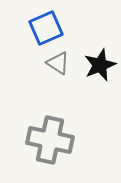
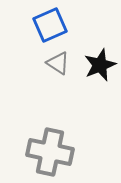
blue square: moved 4 px right, 3 px up
gray cross: moved 12 px down
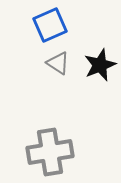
gray cross: rotated 21 degrees counterclockwise
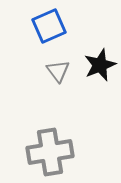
blue square: moved 1 px left, 1 px down
gray triangle: moved 8 px down; rotated 20 degrees clockwise
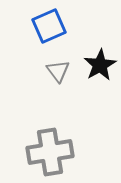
black star: rotated 8 degrees counterclockwise
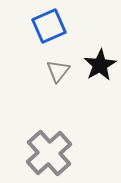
gray triangle: rotated 15 degrees clockwise
gray cross: moved 1 px left, 1 px down; rotated 33 degrees counterclockwise
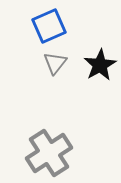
gray triangle: moved 3 px left, 8 px up
gray cross: rotated 9 degrees clockwise
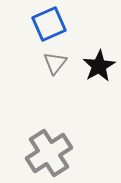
blue square: moved 2 px up
black star: moved 1 px left, 1 px down
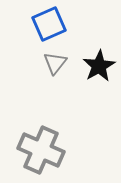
gray cross: moved 8 px left, 3 px up; rotated 33 degrees counterclockwise
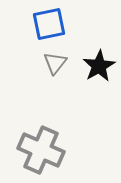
blue square: rotated 12 degrees clockwise
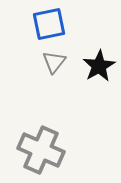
gray triangle: moved 1 px left, 1 px up
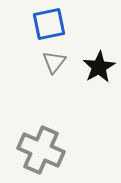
black star: moved 1 px down
